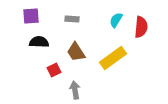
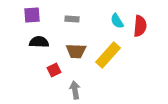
purple square: moved 1 px right, 1 px up
cyan semicircle: moved 1 px right, 1 px down; rotated 63 degrees counterclockwise
red semicircle: moved 1 px left, 1 px up
brown trapezoid: moved 1 px up; rotated 55 degrees counterclockwise
yellow rectangle: moved 5 px left, 3 px up; rotated 12 degrees counterclockwise
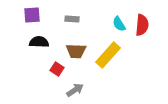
cyan semicircle: moved 2 px right, 3 px down
red semicircle: moved 2 px right, 1 px up
red square: moved 3 px right, 1 px up; rotated 32 degrees counterclockwise
gray arrow: rotated 66 degrees clockwise
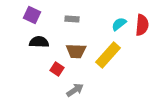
purple square: rotated 30 degrees clockwise
cyan semicircle: rotated 84 degrees clockwise
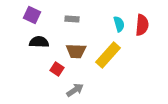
cyan semicircle: rotated 112 degrees clockwise
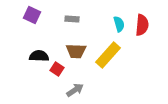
black semicircle: moved 14 px down
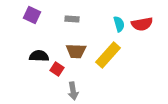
red semicircle: moved 1 px up; rotated 75 degrees clockwise
gray arrow: moved 2 px left, 1 px down; rotated 114 degrees clockwise
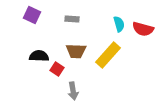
red semicircle: moved 1 px right, 5 px down; rotated 25 degrees clockwise
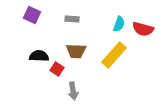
cyan semicircle: rotated 35 degrees clockwise
yellow rectangle: moved 6 px right
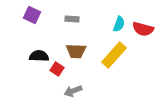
gray arrow: rotated 78 degrees clockwise
